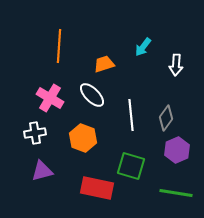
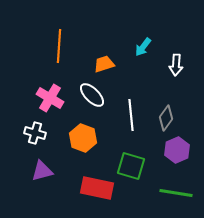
white cross: rotated 25 degrees clockwise
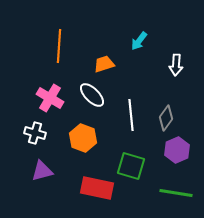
cyan arrow: moved 4 px left, 6 px up
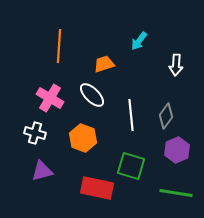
gray diamond: moved 2 px up
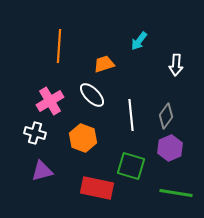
pink cross: moved 3 px down; rotated 28 degrees clockwise
purple hexagon: moved 7 px left, 2 px up
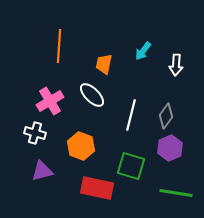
cyan arrow: moved 4 px right, 10 px down
orange trapezoid: rotated 60 degrees counterclockwise
white line: rotated 20 degrees clockwise
orange hexagon: moved 2 px left, 8 px down
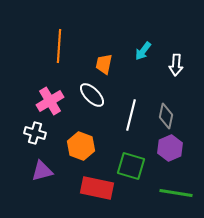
gray diamond: rotated 25 degrees counterclockwise
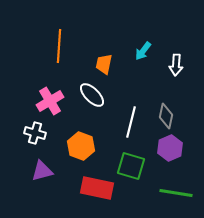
white line: moved 7 px down
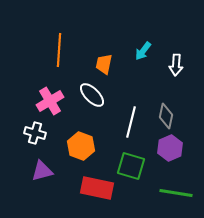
orange line: moved 4 px down
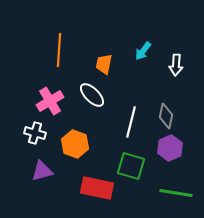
orange hexagon: moved 6 px left, 2 px up
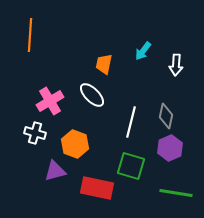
orange line: moved 29 px left, 15 px up
purple triangle: moved 13 px right
